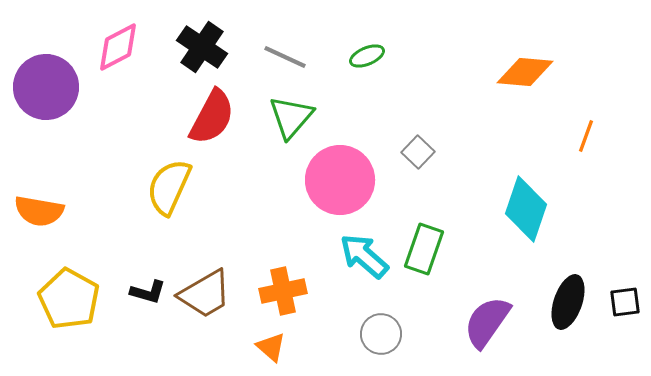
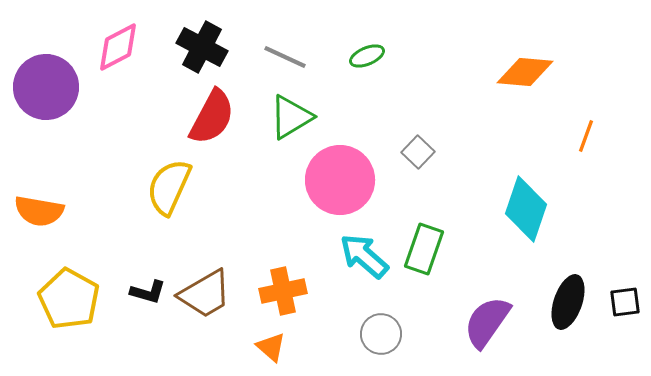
black cross: rotated 6 degrees counterclockwise
green triangle: rotated 18 degrees clockwise
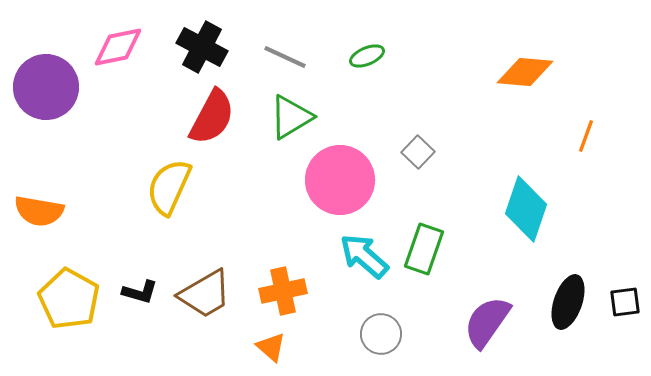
pink diamond: rotated 16 degrees clockwise
black L-shape: moved 8 px left
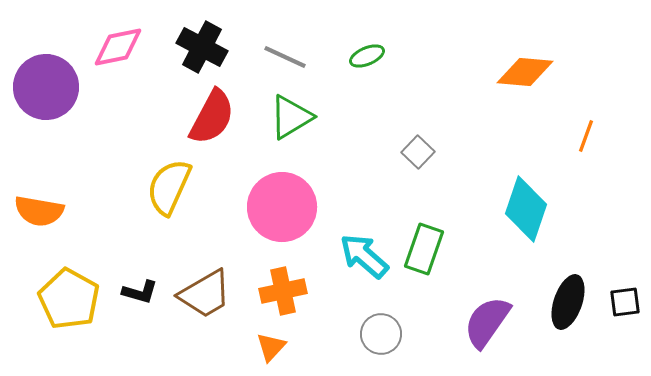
pink circle: moved 58 px left, 27 px down
orange triangle: rotated 32 degrees clockwise
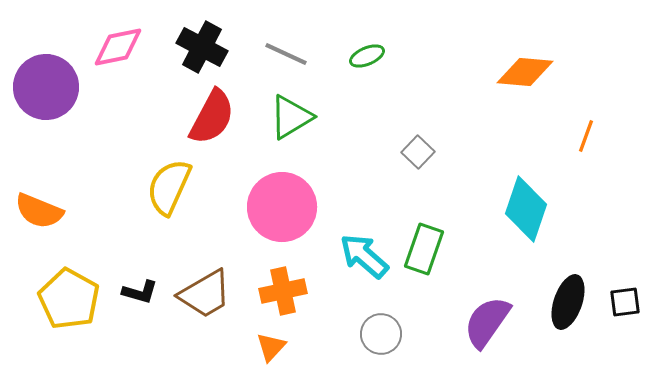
gray line: moved 1 px right, 3 px up
orange semicircle: rotated 12 degrees clockwise
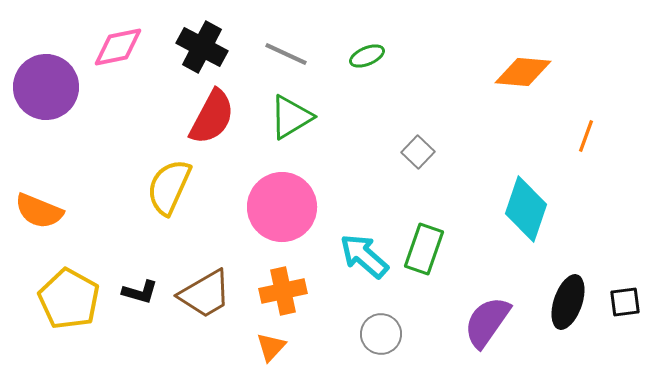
orange diamond: moved 2 px left
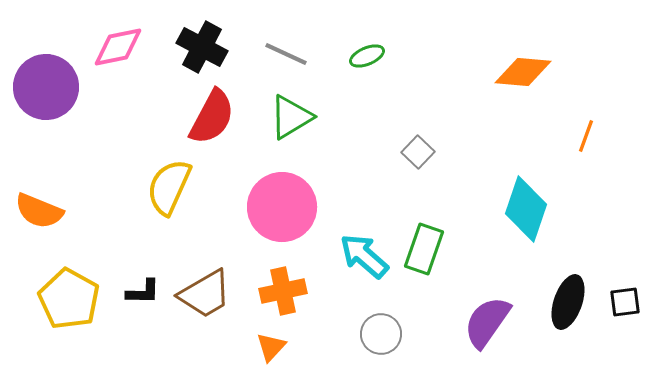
black L-shape: moved 3 px right; rotated 15 degrees counterclockwise
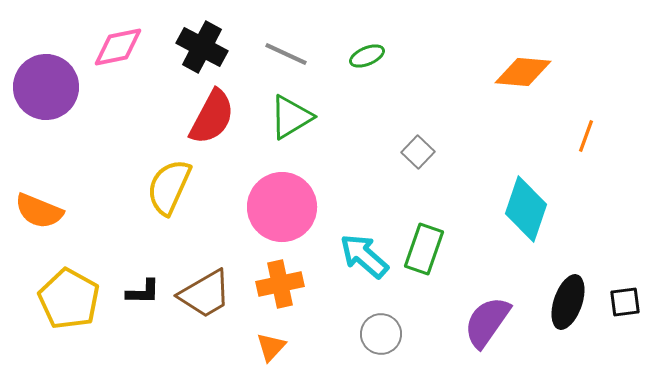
orange cross: moved 3 px left, 7 px up
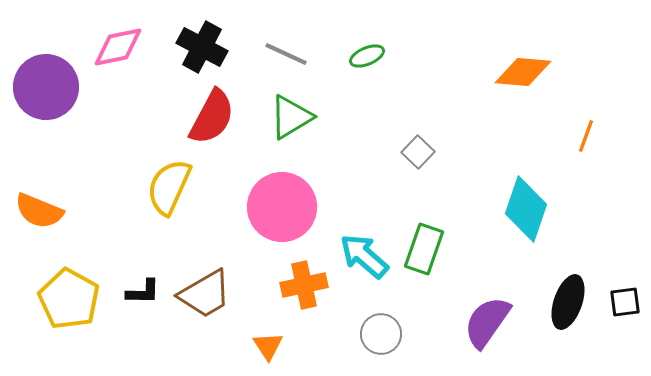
orange cross: moved 24 px right, 1 px down
orange triangle: moved 3 px left, 1 px up; rotated 16 degrees counterclockwise
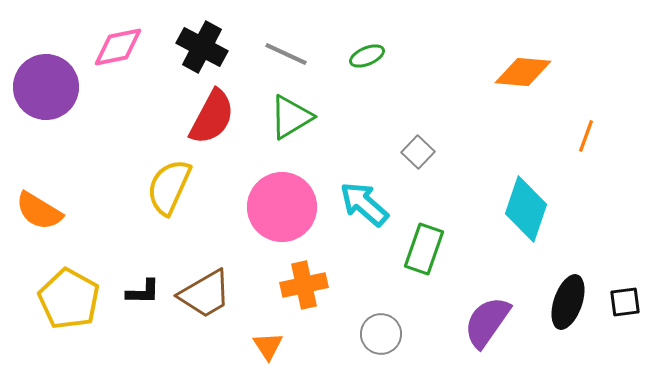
orange semicircle: rotated 9 degrees clockwise
cyan arrow: moved 52 px up
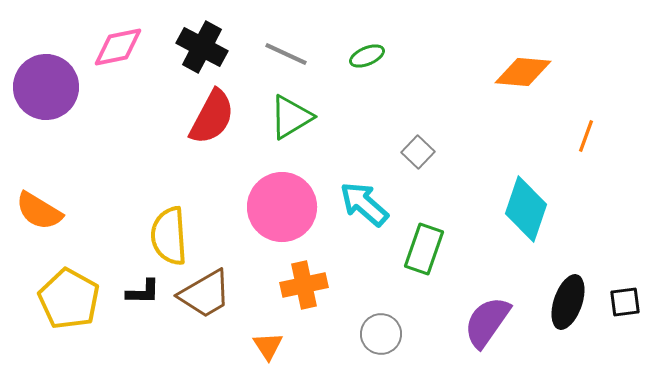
yellow semicircle: moved 49 px down; rotated 28 degrees counterclockwise
